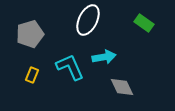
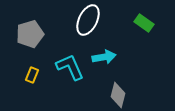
gray diamond: moved 4 px left, 8 px down; rotated 40 degrees clockwise
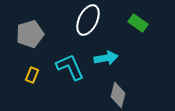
green rectangle: moved 6 px left
cyan arrow: moved 2 px right, 1 px down
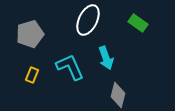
cyan arrow: rotated 80 degrees clockwise
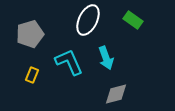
green rectangle: moved 5 px left, 3 px up
cyan L-shape: moved 1 px left, 5 px up
gray diamond: moved 2 px left, 1 px up; rotated 60 degrees clockwise
